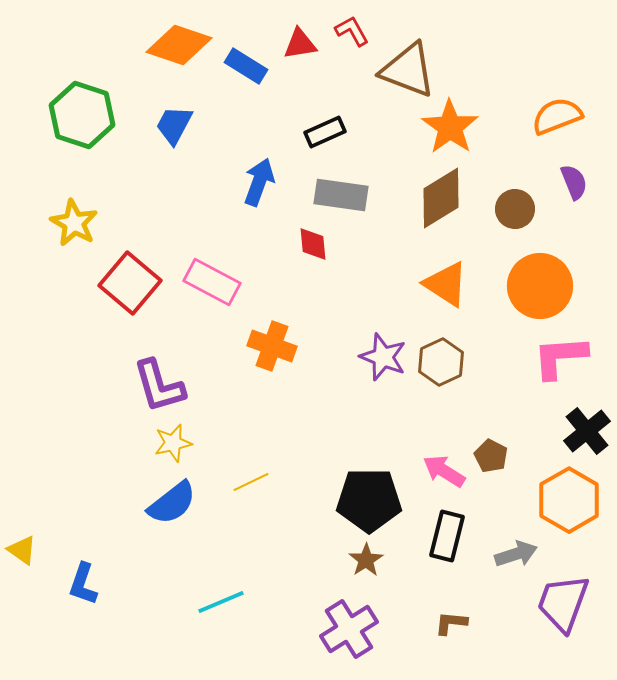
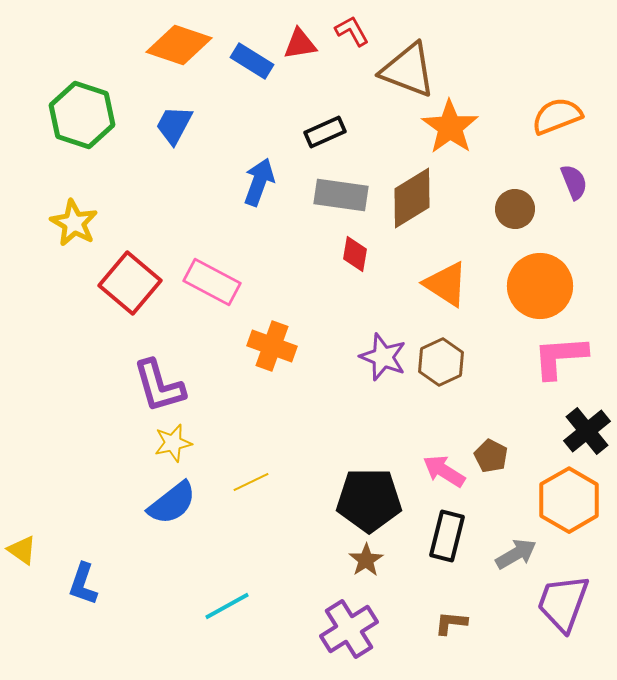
blue rectangle at (246, 66): moved 6 px right, 5 px up
brown diamond at (441, 198): moved 29 px left
red diamond at (313, 244): moved 42 px right, 10 px down; rotated 15 degrees clockwise
gray arrow at (516, 554): rotated 12 degrees counterclockwise
cyan line at (221, 602): moved 6 px right, 4 px down; rotated 6 degrees counterclockwise
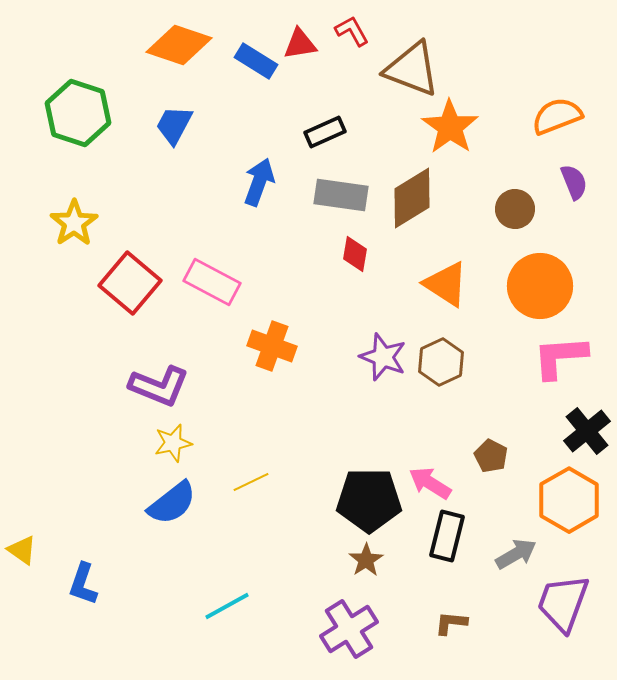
blue rectangle at (252, 61): moved 4 px right
brown triangle at (408, 70): moved 4 px right, 1 px up
green hexagon at (82, 115): moved 4 px left, 2 px up
yellow star at (74, 223): rotated 9 degrees clockwise
purple L-shape at (159, 386): rotated 52 degrees counterclockwise
pink arrow at (444, 471): moved 14 px left, 12 px down
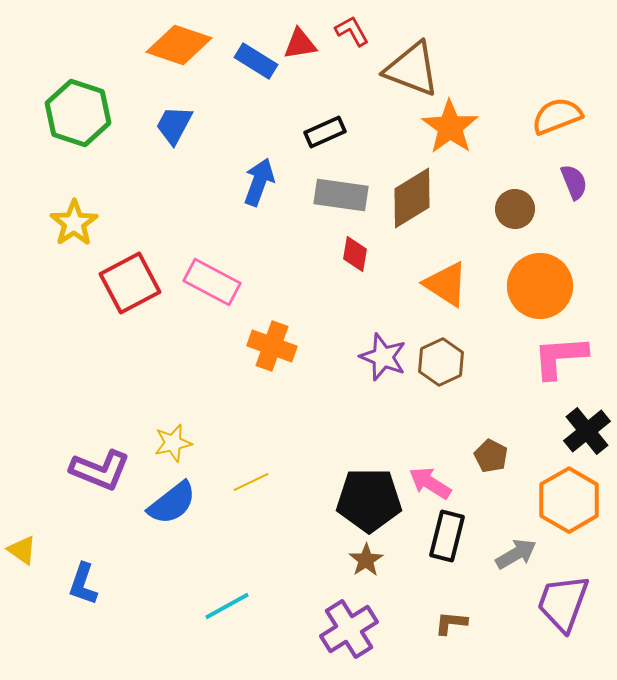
red square at (130, 283): rotated 22 degrees clockwise
purple L-shape at (159, 386): moved 59 px left, 84 px down
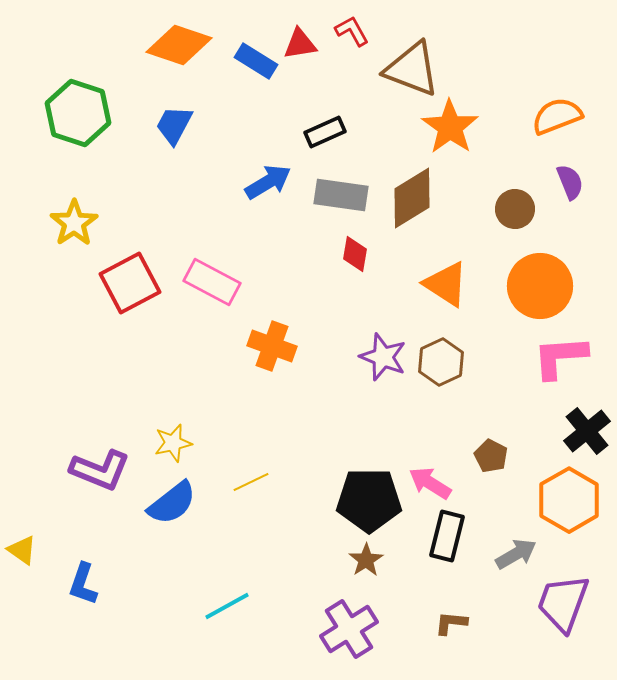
blue arrow at (259, 182): moved 9 px right; rotated 39 degrees clockwise
purple semicircle at (574, 182): moved 4 px left
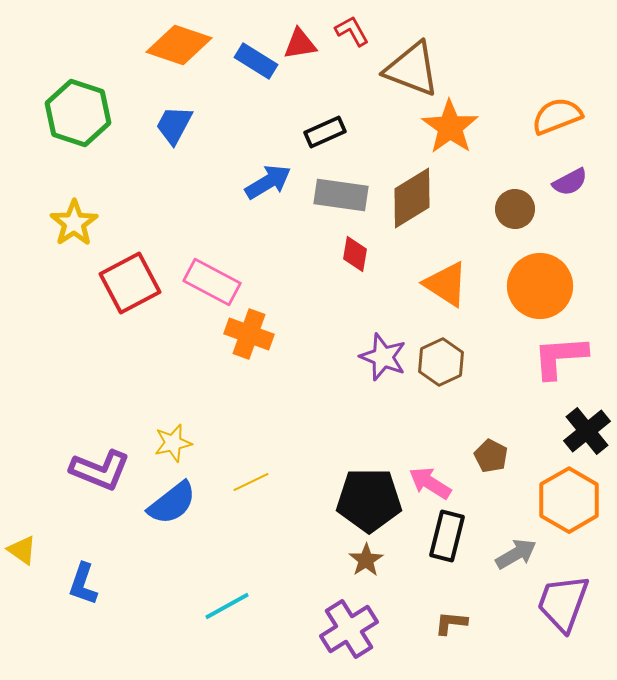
purple semicircle at (570, 182): rotated 84 degrees clockwise
orange cross at (272, 346): moved 23 px left, 12 px up
